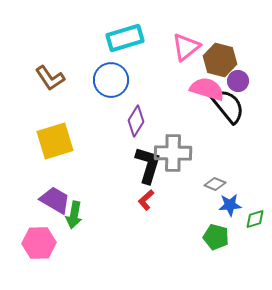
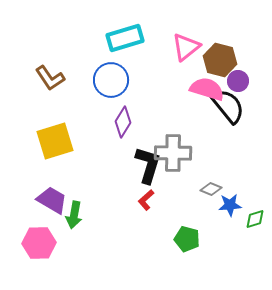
purple diamond: moved 13 px left, 1 px down
gray diamond: moved 4 px left, 5 px down
purple trapezoid: moved 3 px left
green pentagon: moved 29 px left, 2 px down
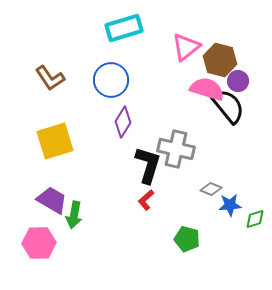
cyan rectangle: moved 1 px left, 10 px up
gray cross: moved 3 px right, 4 px up; rotated 12 degrees clockwise
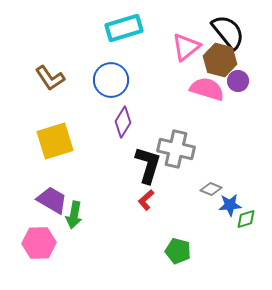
black semicircle: moved 74 px up
green diamond: moved 9 px left
green pentagon: moved 9 px left, 12 px down
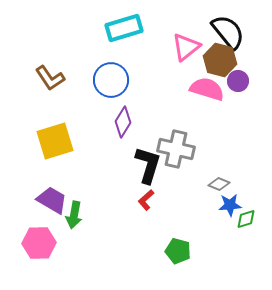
gray diamond: moved 8 px right, 5 px up
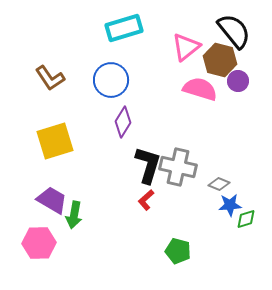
black semicircle: moved 6 px right, 1 px up
pink semicircle: moved 7 px left
gray cross: moved 2 px right, 18 px down
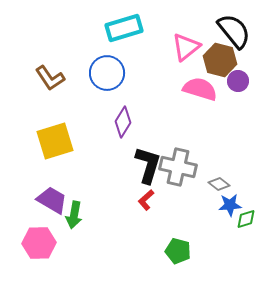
blue circle: moved 4 px left, 7 px up
gray diamond: rotated 15 degrees clockwise
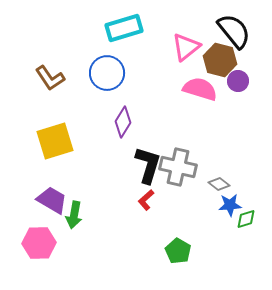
green pentagon: rotated 15 degrees clockwise
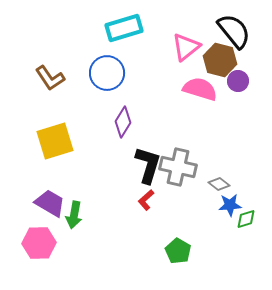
purple trapezoid: moved 2 px left, 3 px down
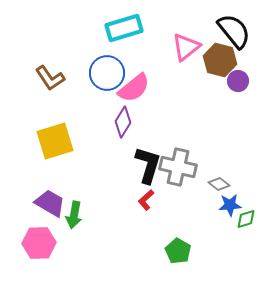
pink semicircle: moved 66 px left, 1 px up; rotated 124 degrees clockwise
